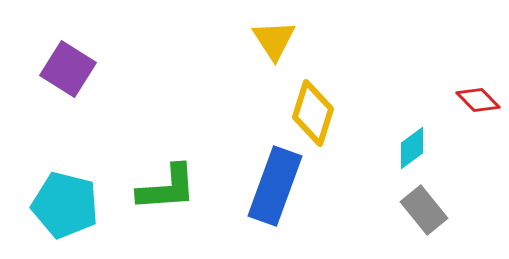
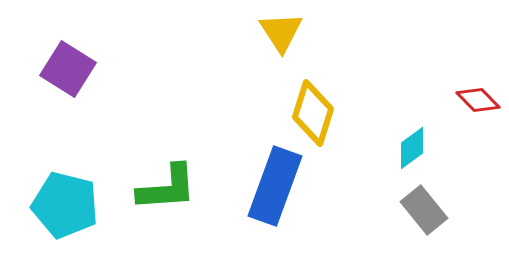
yellow triangle: moved 7 px right, 8 px up
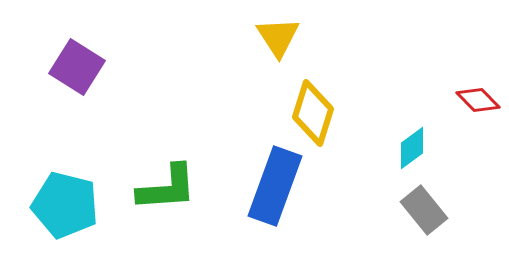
yellow triangle: moved 3 px left, 5 px down
purple square: moved 9 px right, 2 px up
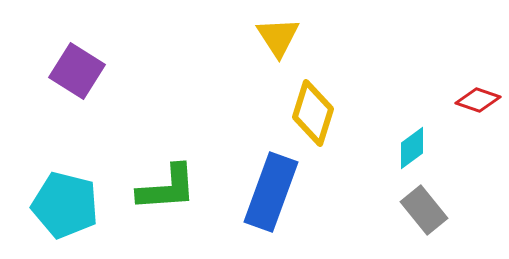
purple square: moved 4 px down
red diamond: rotated 27 degrees counterclockwise
blue rectangle: moved 4 px left, 6 px down
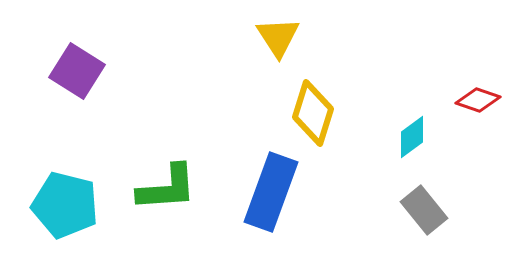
cyan diamond: moved 11 px up
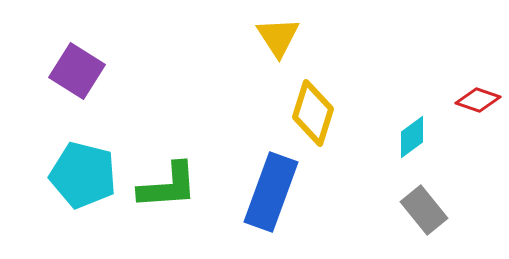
green L-shape: moved 1 px right, 2 px up
cyan pentagon: moved 18 px right, 30 px up
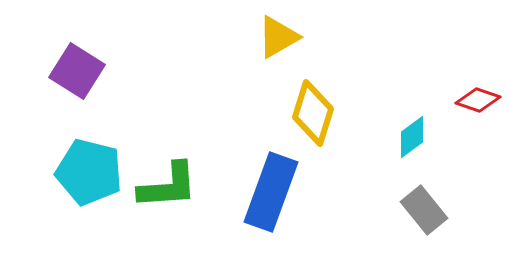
yellow triangle: rotated 33 degrees clockwise
cyan pentagon: moved 6 px right, 3 px up
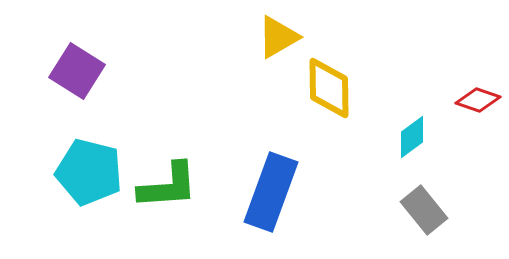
yellow diamond: moved 16 px right, 25 px up; rotated 18 degrees counterclockwise
